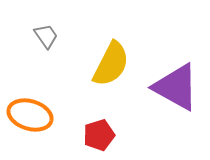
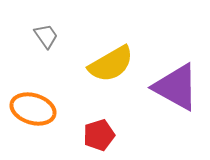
yellow semicircle: rotated 33 degrees clockwise
orange ellipse: moved 3 px right, 6 px up
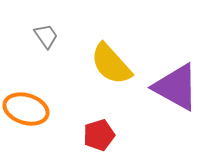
yellow semicircle: rotated 78 degrees clockwise
orange ellipse: moved 7 px left
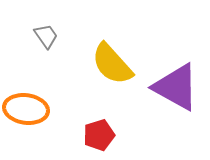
yellow semicircle: moved 1 px right
orange ellipse: rotated 9 degrees counterclockwise
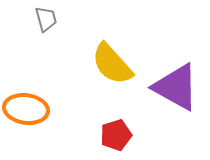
gray trapezoid: moved 17 px up; rotated 20 degrees clockwise
red pentagon: moved 17 px right
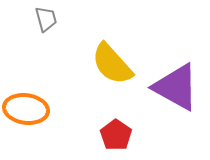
red pentagon: rotated 20 degrees counterclockwise
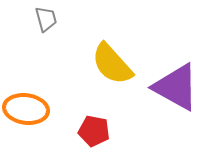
red pentagon: moved 22 px left, 4 px up; rotated 24 degrees counterclockwise
